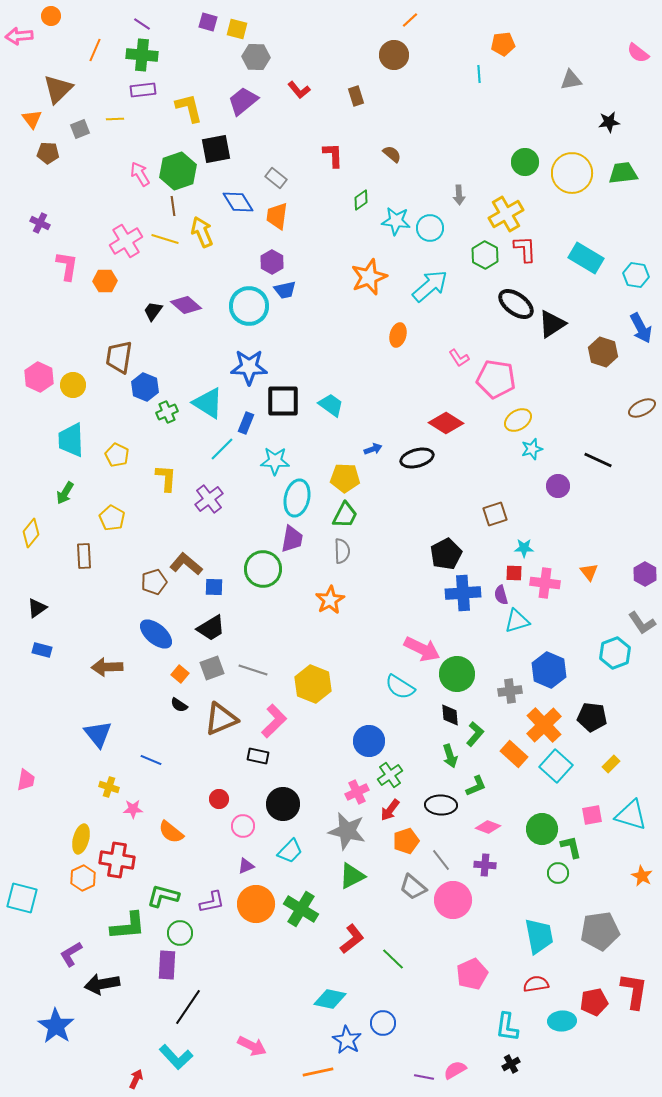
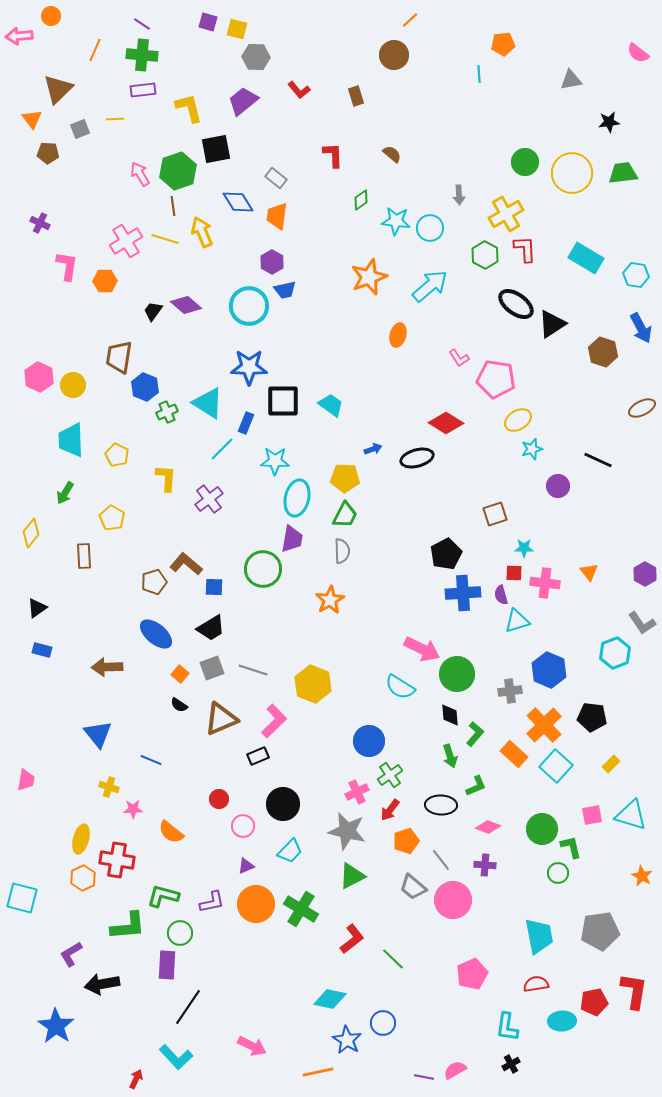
black rectangle at (258, 756): rotated 35 degrees counterclockwise
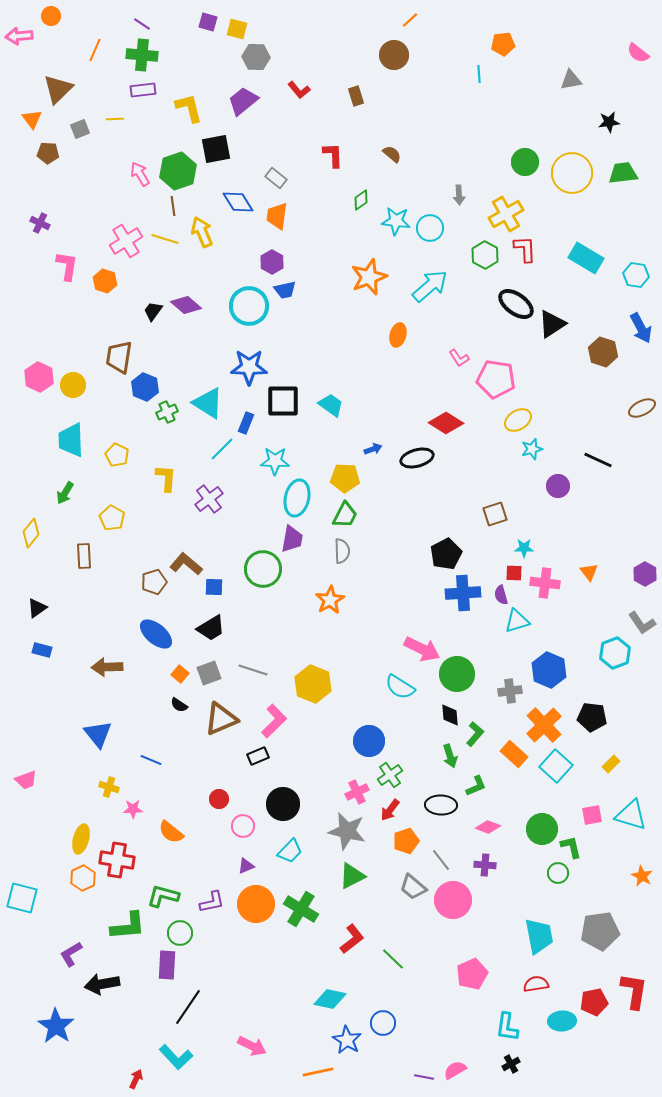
orange hexagon at (105, 281): rotated 20 degrees clockwise
gray square at (212, 668): moved 3 px left, 5 px down
pink trapezoid at (26, 780): rotated 60 degrees clockwise
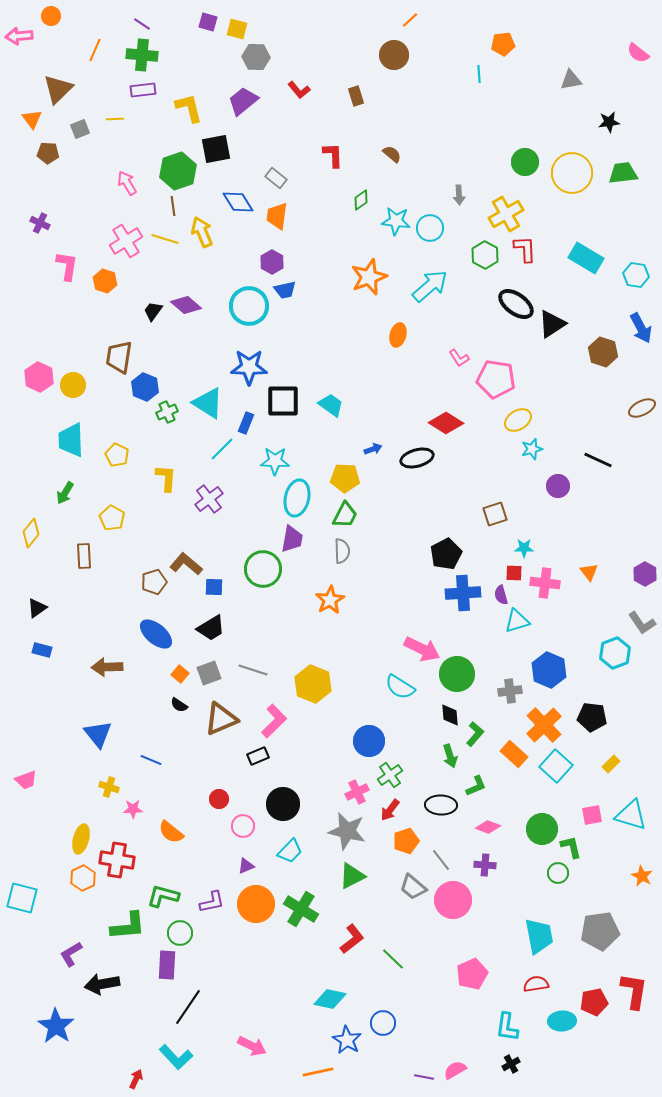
pink arrow at (140, 174): moved 13 px left, 9 px down
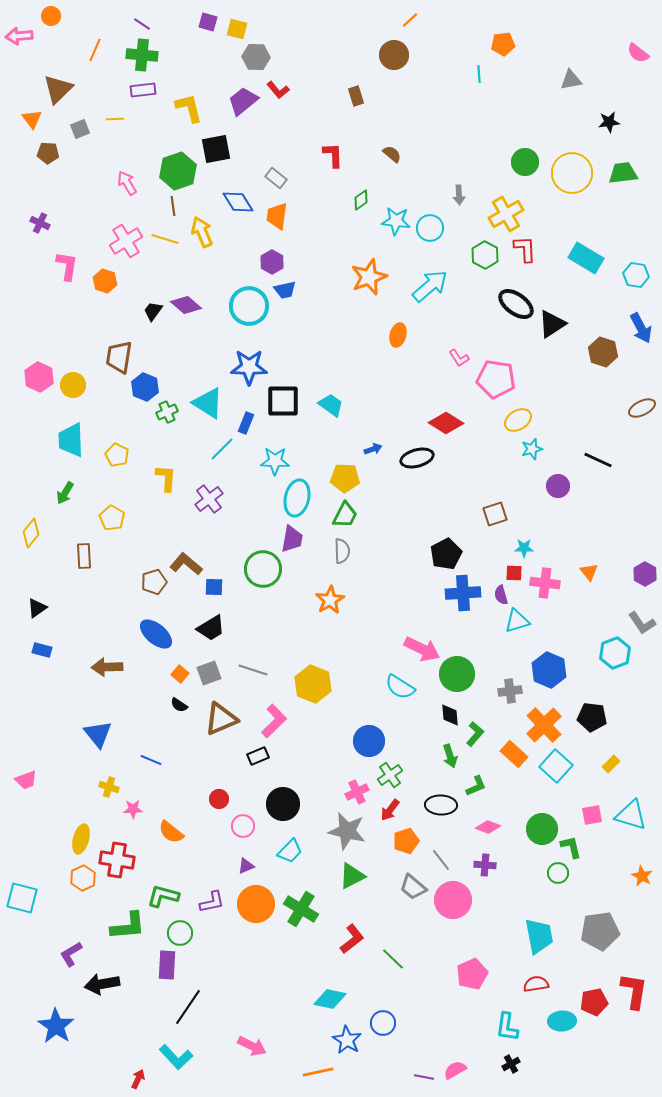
red L-shape at (299, 90): moved 21 px left
red arrow at (136, 1079): moved 2 px right
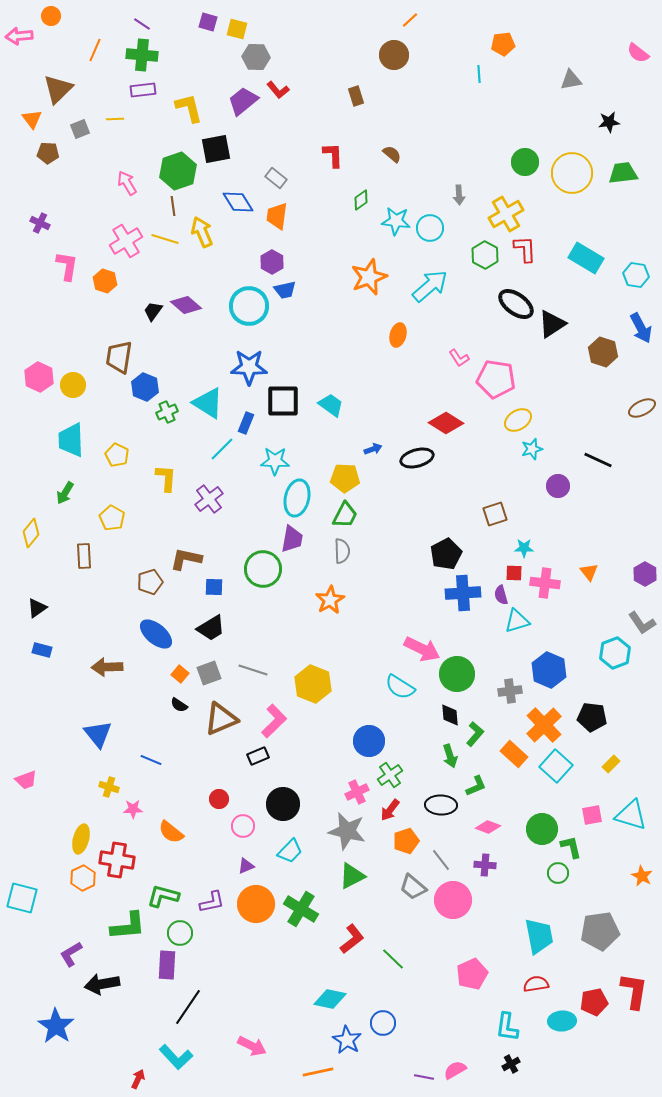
brown L-shape at (186, 564): moved 5 px up; rotated 28 degrees counterclockwise
brown pentagon at (154, 582): moved 4 px left
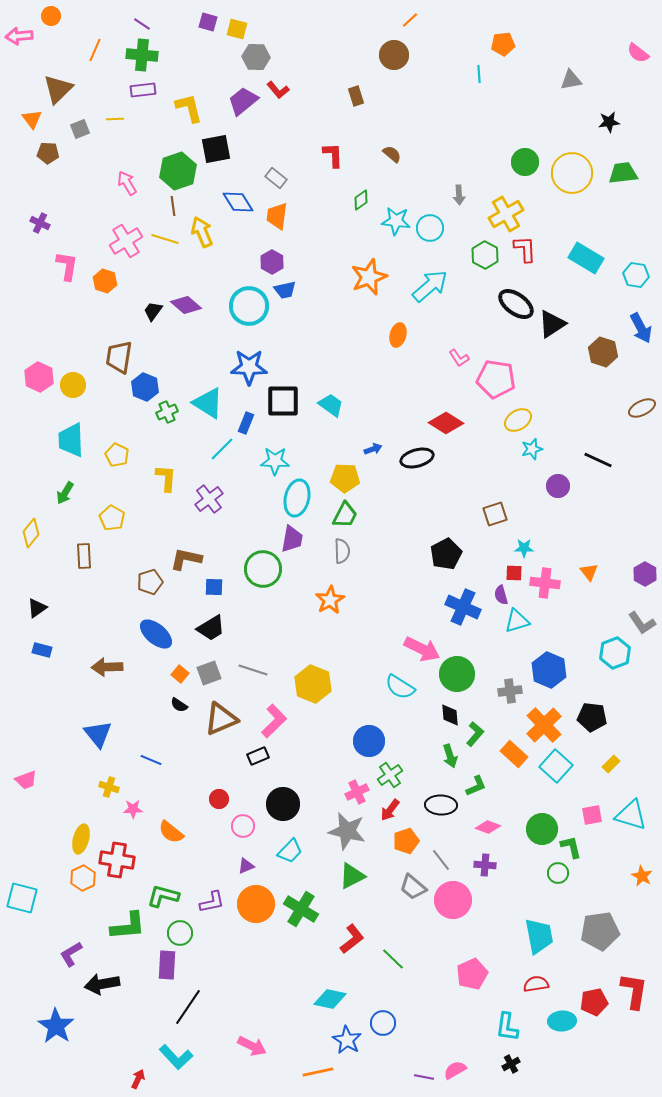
blue cross at (463, 593): moved 14 px down; rotated 28 degrees clockwise
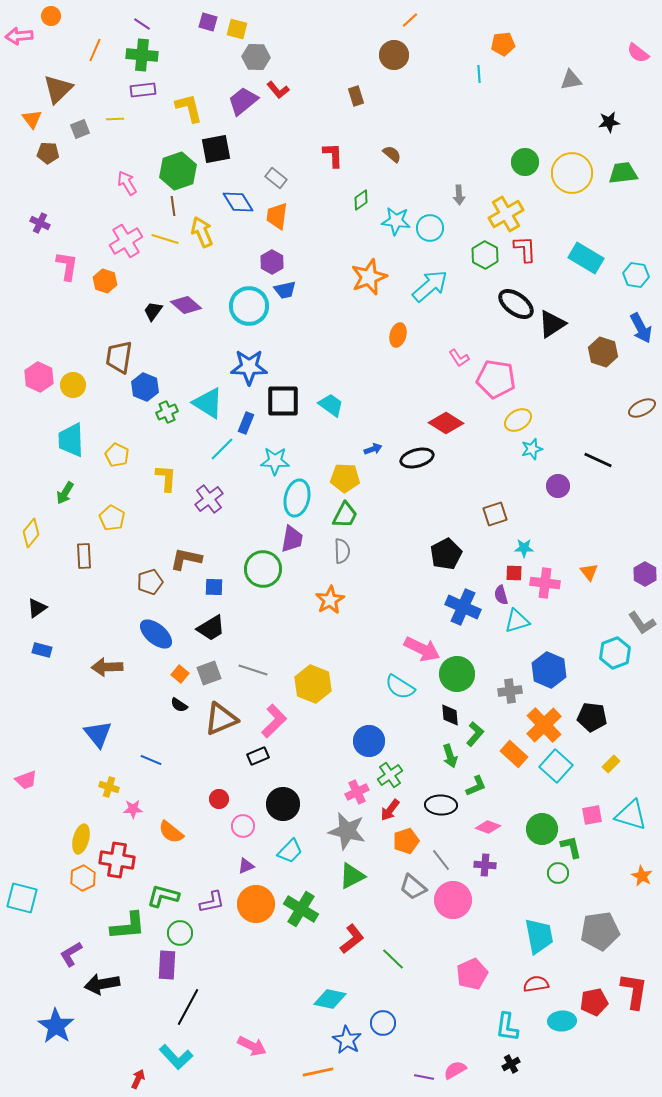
black line at (188, 1007): rotated 6 degrees counterclockwise
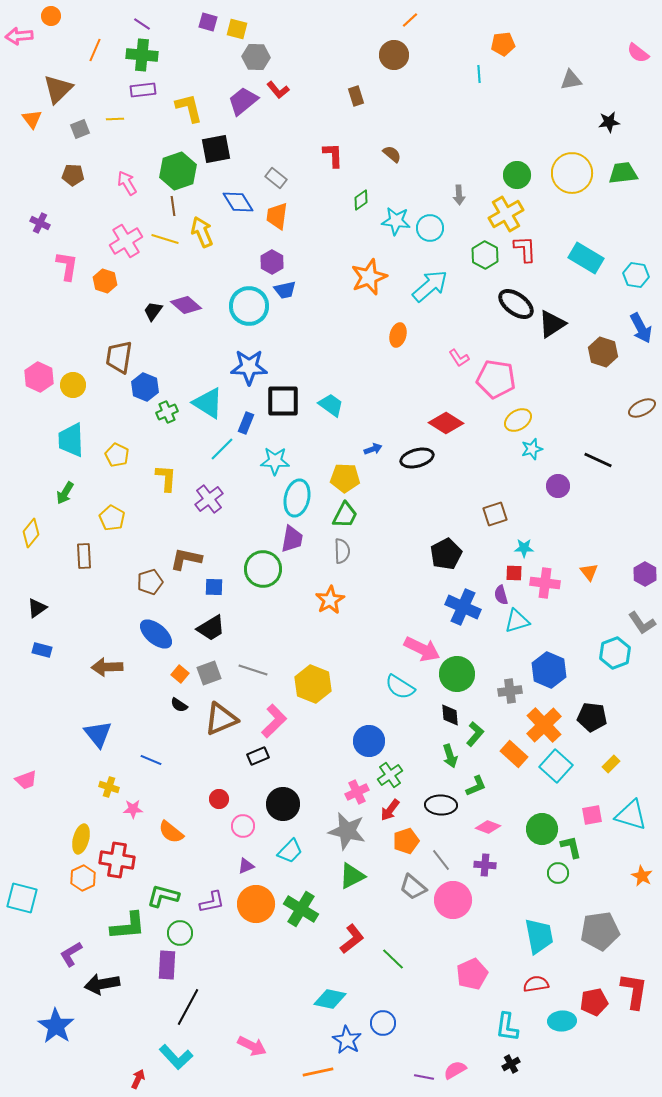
brown pentagon at (48, 153): moved 25 px right, 22 px down
green circle at (525, 162): moved 8 px left, 13 px down
